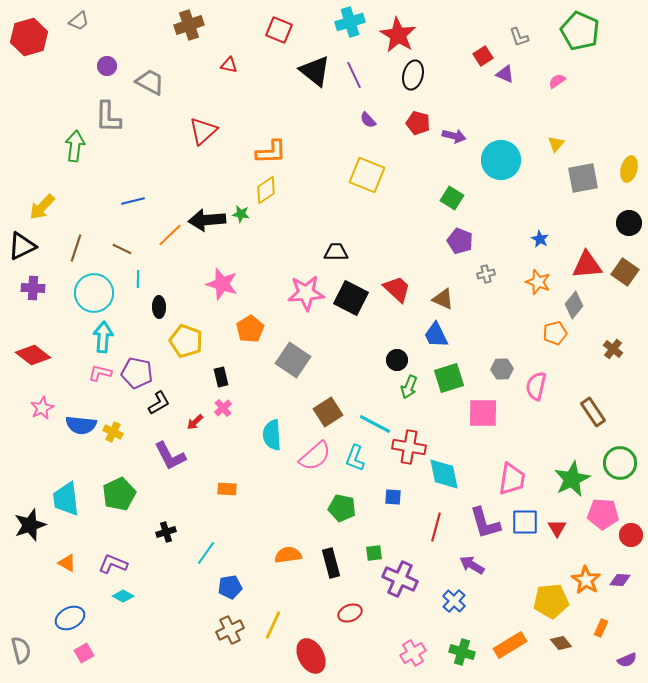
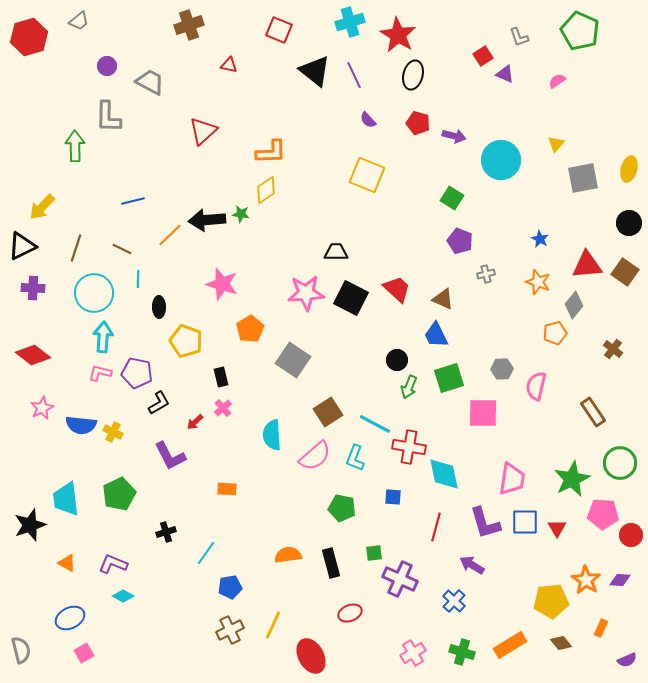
green arrow at (75, 146): rotated 8 degrees counterclockwise
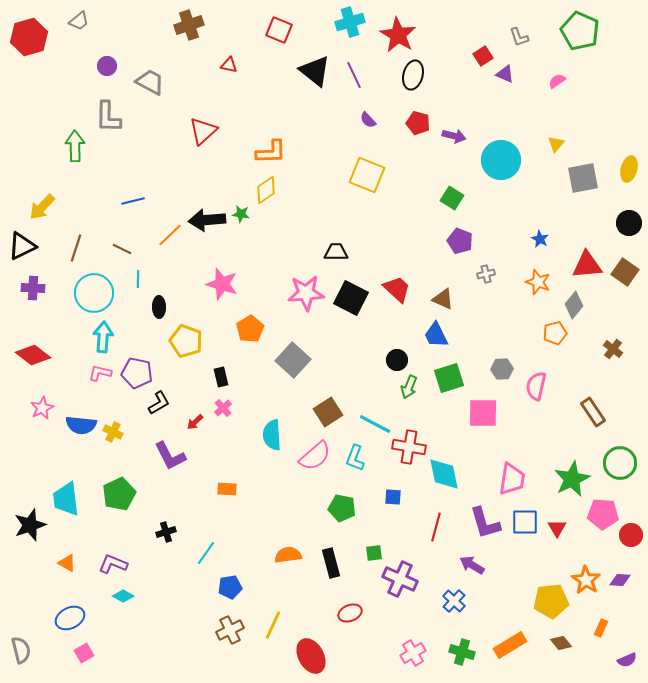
gray square at (293, 360): rotated 8 degrees clockwise
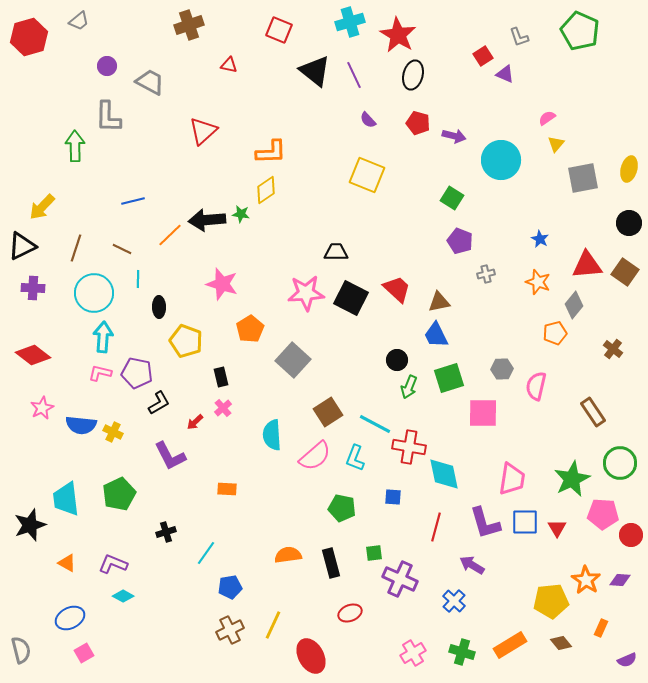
pink semicircle at (557, 81): moved 10 px left, 37 px down
brown triangle at (443, 299): moved 4 px left, 3 px down; rotated 35 degrees counterclockwise
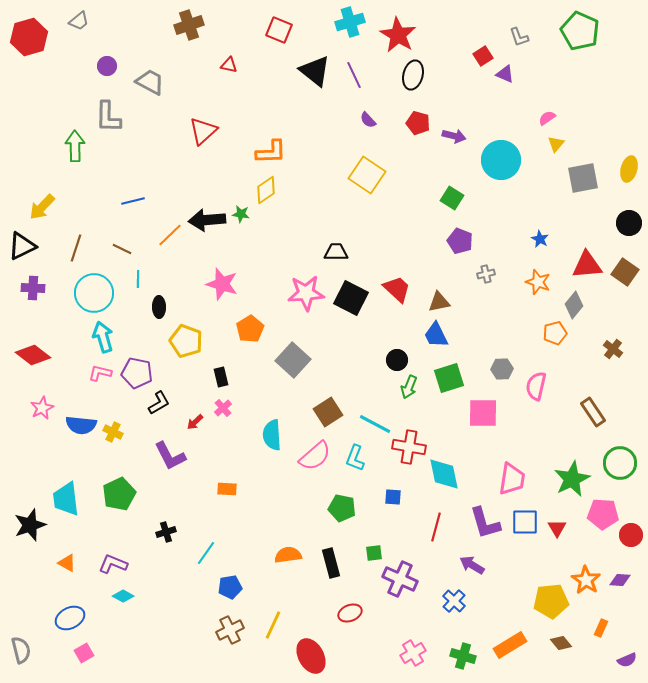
yellow square at (367, 175): rotated 12 degrees clockwise
cyan arrow at (103, 337): rotated 20 degrees counterclockwise
green cross at (462, 652): moved 1 px right, 4 px down
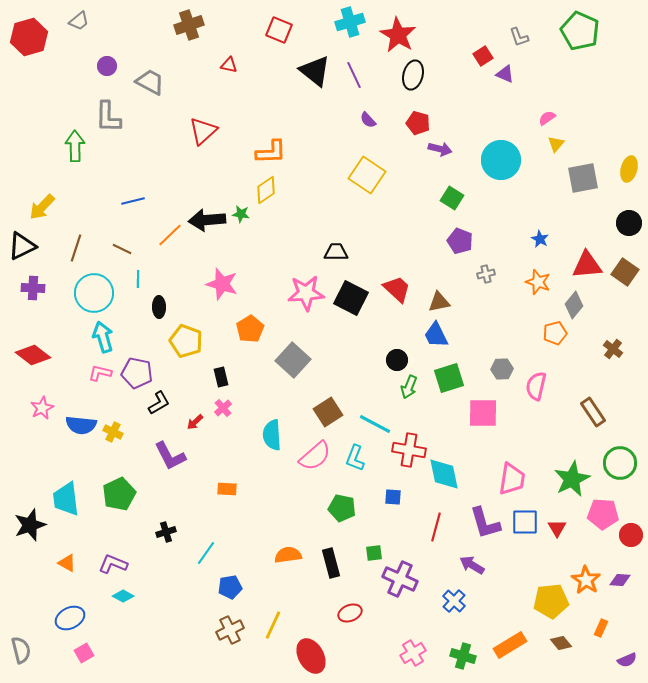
purple arrow at (454, 136): moved 14 px left, 13 px down
red cross at (409, 447): moved 3 px down
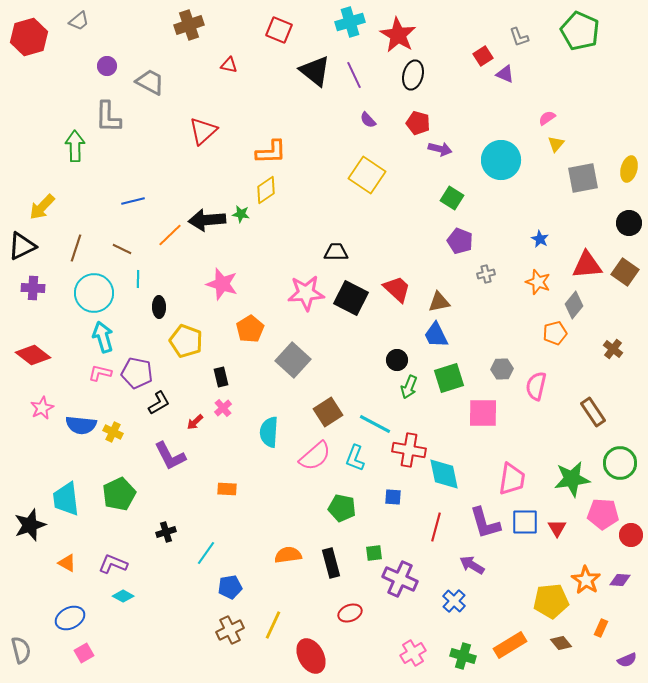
cyan semicircle at (272, 435): moved 3 px left, 3 px up; rotated 8 degrees clockwise
green star at (572, 479): rotated 18 degrees clockwise
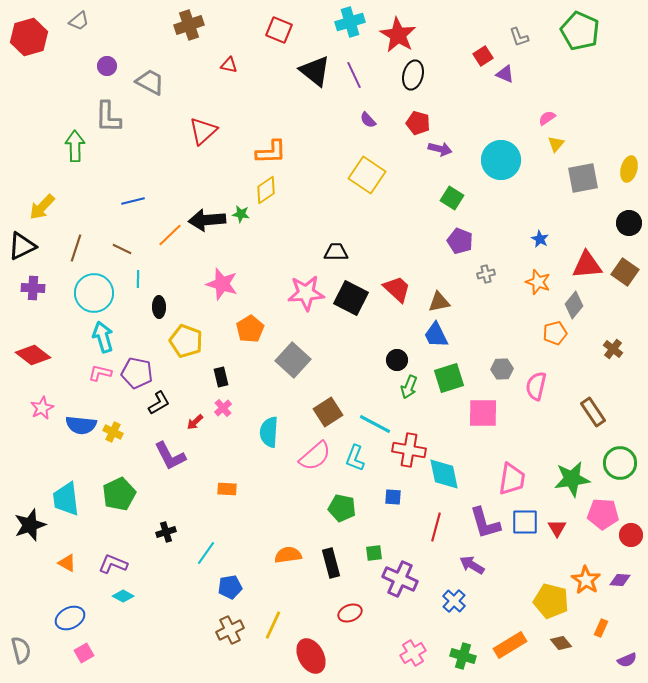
yellow pentagon at (551, 601): rotated 20 degrees clockwise
